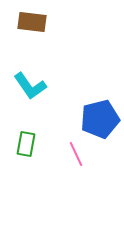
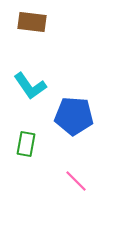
blue pentagon: moved 26 px left, 3 px up; rotated 18 degrees clockwise
pink line: moved 27 px down; rotated 20 degrees counterclockwise
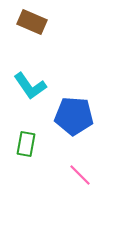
brown rectangle: rotated 16 degrees clockwise
pink line: moved 4 px right, 6 px up
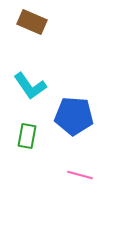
green rectangle: moved 1 px right, 8 px up
pink line: rotated 30 degrees counterclockwise
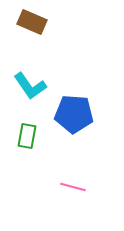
blue pentagon: moved 2 px up
pink line: moved 7 px left, 12 px down
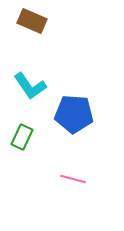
brown rectangle: moved 1 px up
green rectangle: moved 5 px left, 1 px down; rotated 15 degrees clockwise
pink line: moved 8 px up
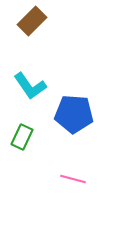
brown rectangle: rotated 68 degrees counterclockwise
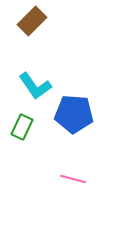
cyan L-shape: moved 5 px right
green rectangle: moved 10 px up
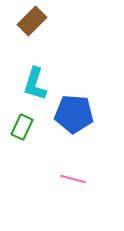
cyan L-shape: moved 2 px up; rotated 52 degrees clockwise
